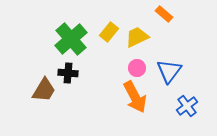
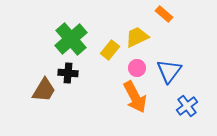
yellow rectangle: moved 1 px right, 18 px down
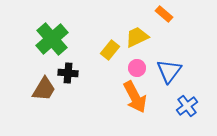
green cross: moved 19 px left
brown trapezoid: moved 1 px up
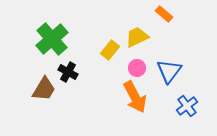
black cross: moved 1 px up; rotated 24 degrees clockwise
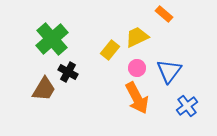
orange arrow: moved 2 px right, 1 px down
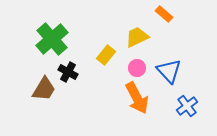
yellow rectangle: moved 4 px left, 5 px down
blue triangle: rotated 20 degrees counterclockwise
